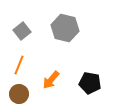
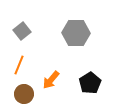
gray hexagon: moved 11 px right, 5 px down; rotated 12 degrees counterclockwise
black pentagon: rotated 30 degrees clockwise
brown circle: moved 5 px right
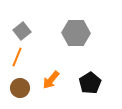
orange line: moved 2 px left, 8 px up
brown circle: moved 4 px left, 6 px up
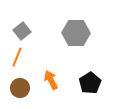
orange arrow: rotated 114 degrees clockwise
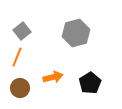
gray hexagon: rotated 16 degrees counterclockwise
orange arrow: moved 2 px right, 3 px up; rotated 102 degrees clockwise
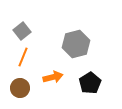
gray hexagon: moved 11 px down
orange line: moved 6 px right
